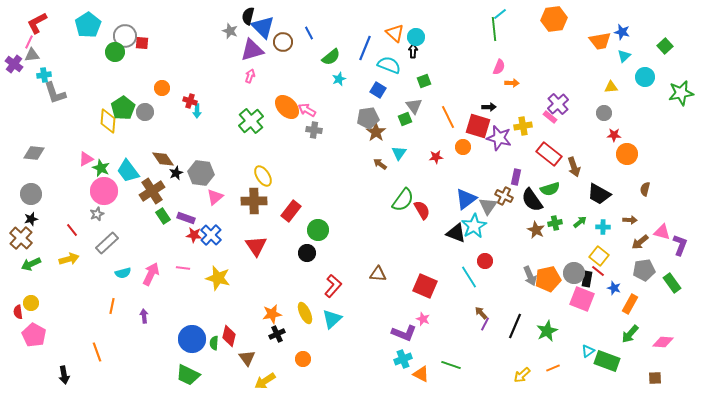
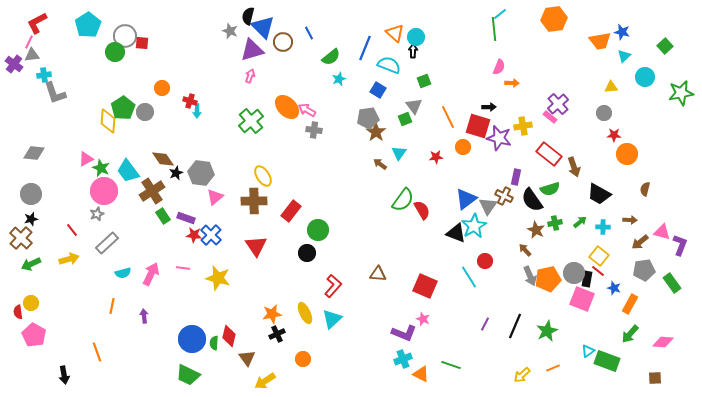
brown arrow at (481, 313): moved 44 px right, 63 px up
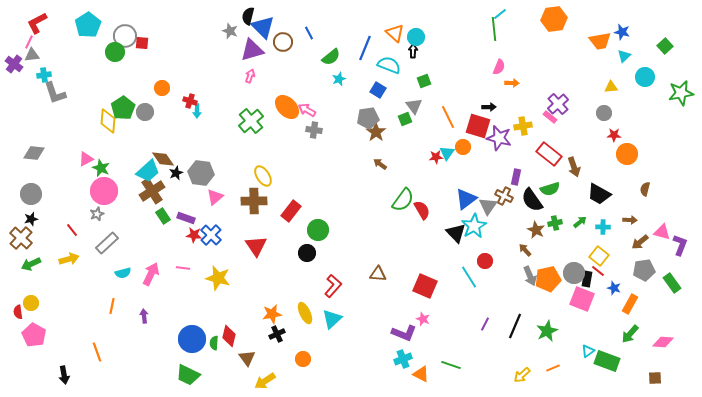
cyan triangle at (399, 153): moved 48 px right
cyan trapezoid at (128, 171): moved 20 px right; rotated 95 degrees counterclockwise
black triangle at (456, 233): rotated 25 degrees clockwise
